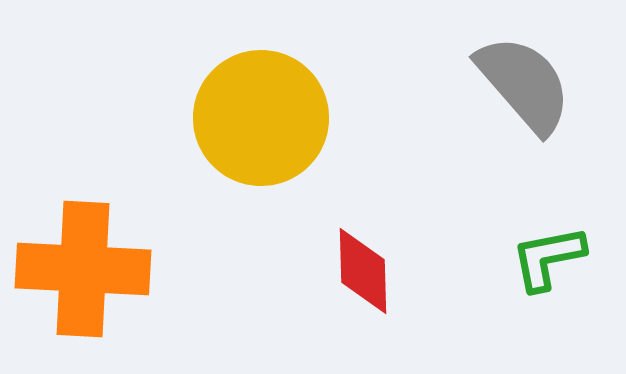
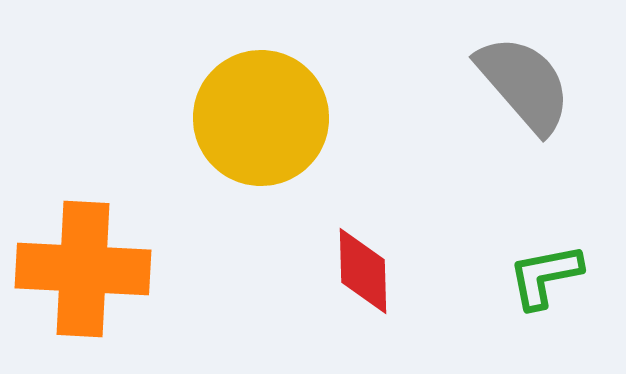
green L-shape: moved 3 px left, 18 px down
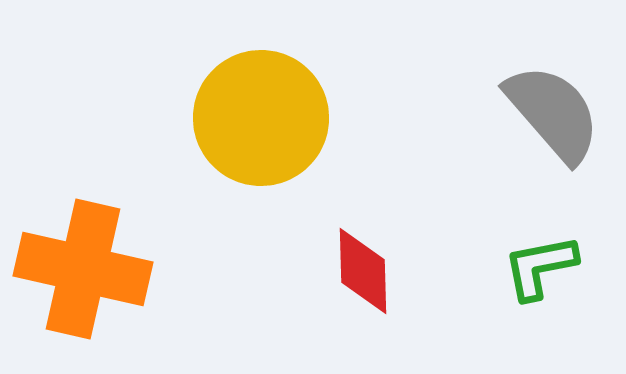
gray semicircle: moved 29 px right, 29 px down
orange cross: rotated 10 degrees clockwise
green L-shape: moved 5 px left, 9 px up
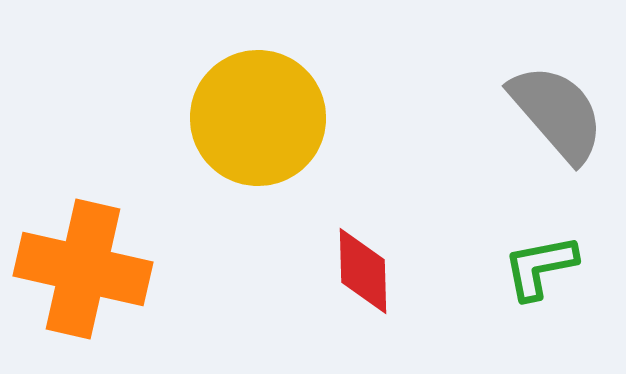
gray semicircle: moved 4 px right
yellow circle: moved 3 px left
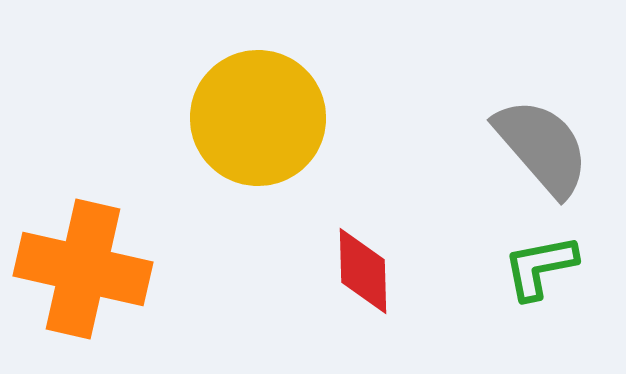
gray semicircle: moved 15 px left, 34 px down
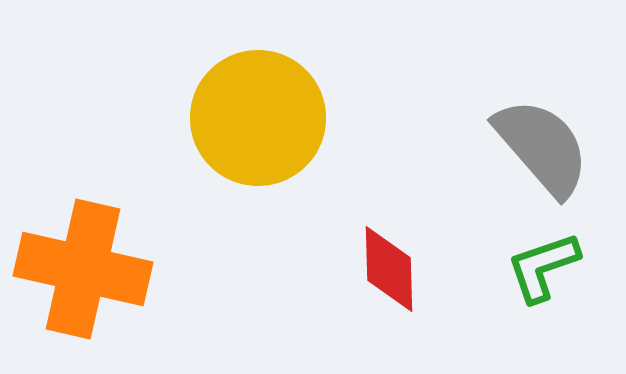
green L-shape: moved 3 px right; rotated 8 degrees counterclockwise
red diamond: moved 26 px right, 2 px up
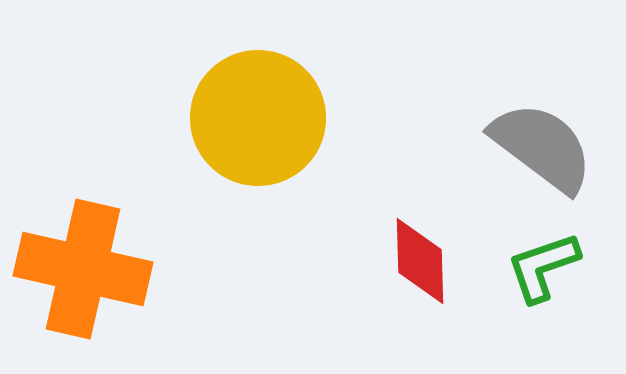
gray semicircle: rotated 12 degrees counterclockwise
red diamond: moved 31 px right, 8 px up
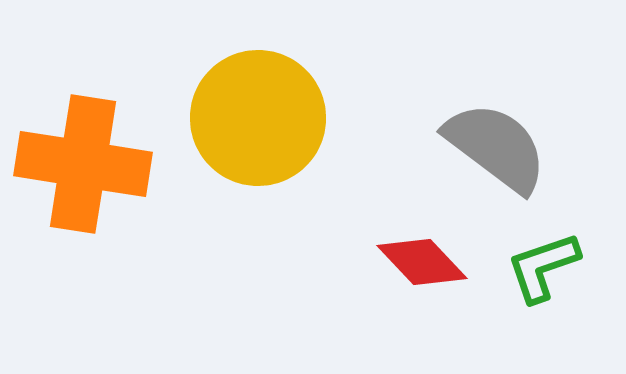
gray semicircle: moved 46 px left
red diamond: moved 2 px right, 1 px down; rotated 42 degrees counterclockwise
orange cross: moved 105 px up; rotated 4 degrees counterclockwise
